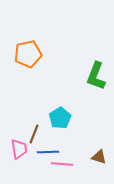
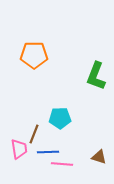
orange pentagon: moved 6 px right, 1 px down; rotated 12 degrees clockwise
cyan pentagon: rotated 30 degrees clockwise
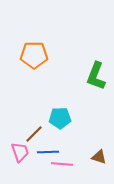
brown line: rotated 24 degrees clockwise
pink trapezoid: moved 1 px right, 3 px down; rotated 10 degrees counterclockwise
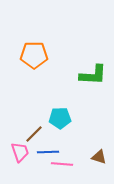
green L-shape: moved 3 px left, 1 px up; rotated 108 degrees counterclockwise
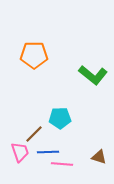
green L-shape: rotated 36 degrees clockwise
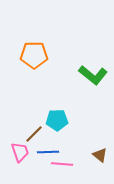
cyan pentagon: moved 3 px left, 2 px down
brown triangle: moved 1 px right, 2 px up; rotated 21 degrees clockwise
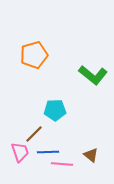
orange pentagon: rotated 16 degrees counterclockwise
cyan pentagon: moved 2 px left, 10 px up
brown triangle: moved 9 px left
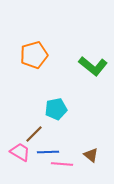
green L-shape: moved 9 px up
cyan pentagon: moved 1 px right, 1 px up; rotated 10 degrees counterclockwise
pink trapezoid: rotated 40 degrees counterclockwise
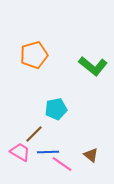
pink line: rotated 30 degrees clockwise
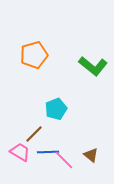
cyan pentagon: rotated 10 degrees counterclockwise
pink line: moved 2 px right, 4 px up; rotated 10 degrees clockwise
